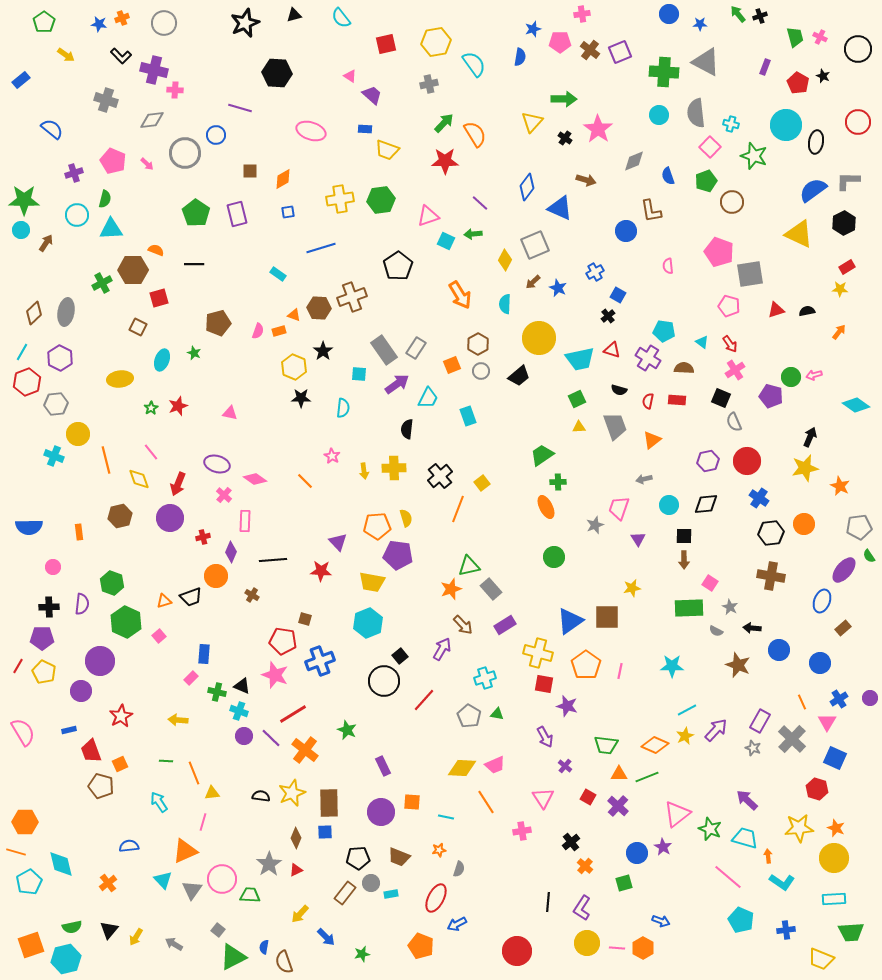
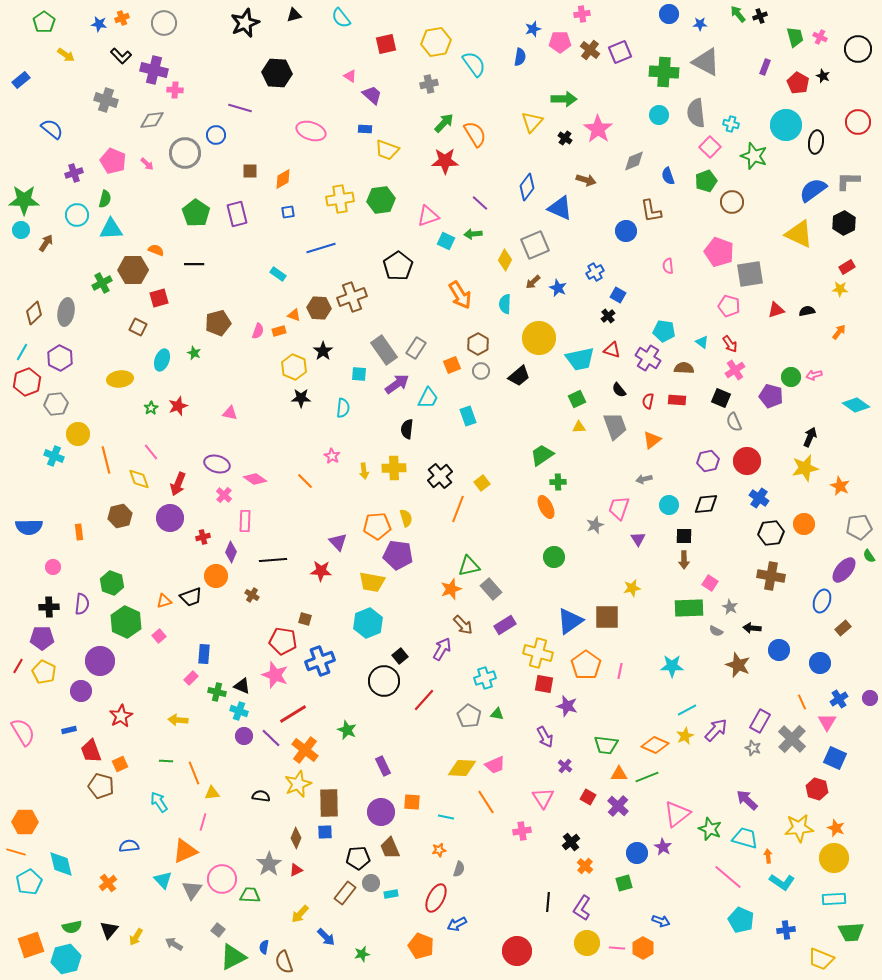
black semicircle at (619, 390): rotated 35 degrees clockwise
yellow star at (292, 793): moved 6 px right, 9 px up
brown trapezoid at (399, 857): moved 9 px left, 9 px up; rotated 45 degrees clockwise
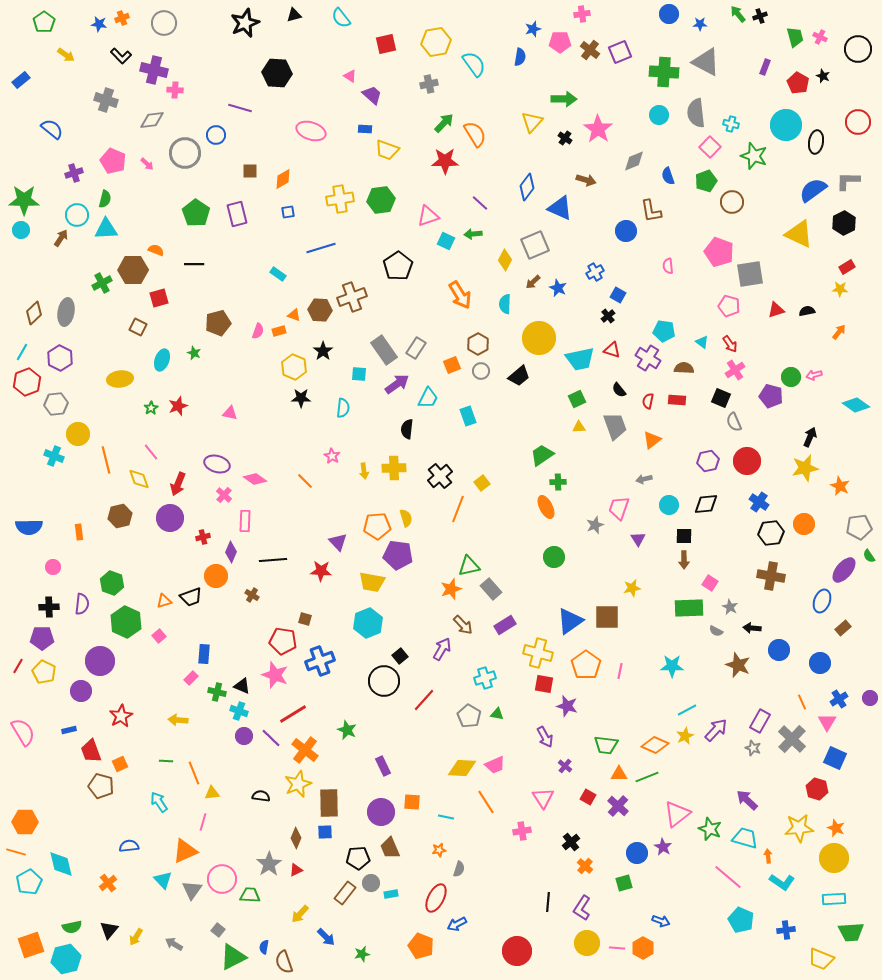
cyan triangle at (111, 229): moved 5 px left
brown arrow at (46, 243): moved 15 px right, 5 px up
brown hexagon at (319, 308): moved 1 px right, 2 px down
blue cross at (759, 498): moved 4 px down
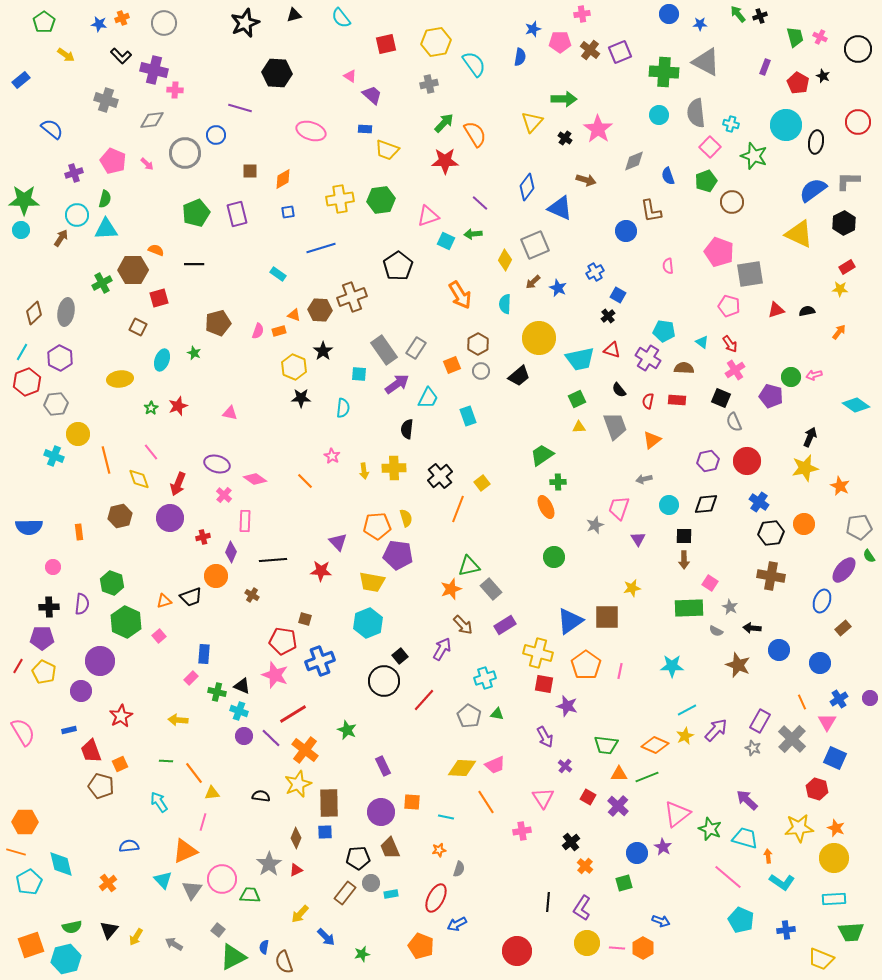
green pentagon at (196, 213): rotated 16 degrees clockwise
orange line at (194, 773): rotated 15 degrees counterclockwise
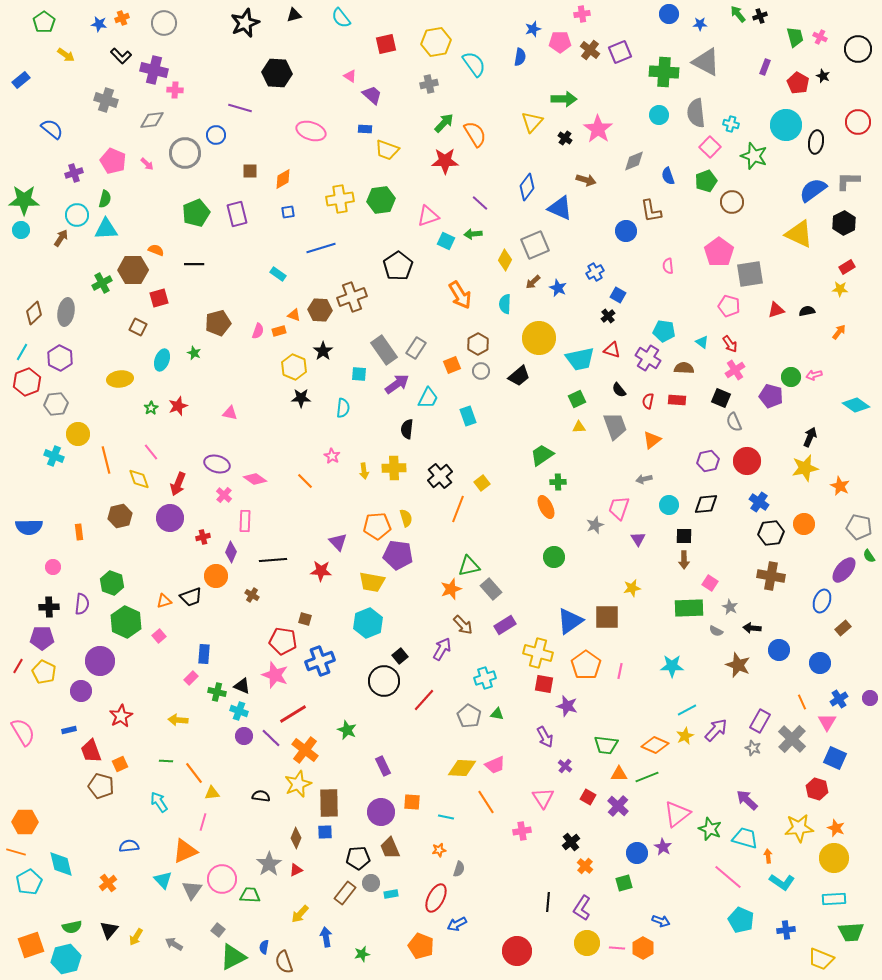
pink pentagon at (719, 252): rotated 16 degrees clockwise
gray pentagon at (859, 527): rotated 20 degrees clockwise
blue arrow at (326, 937): rotated 144 degrees counterclockwise
